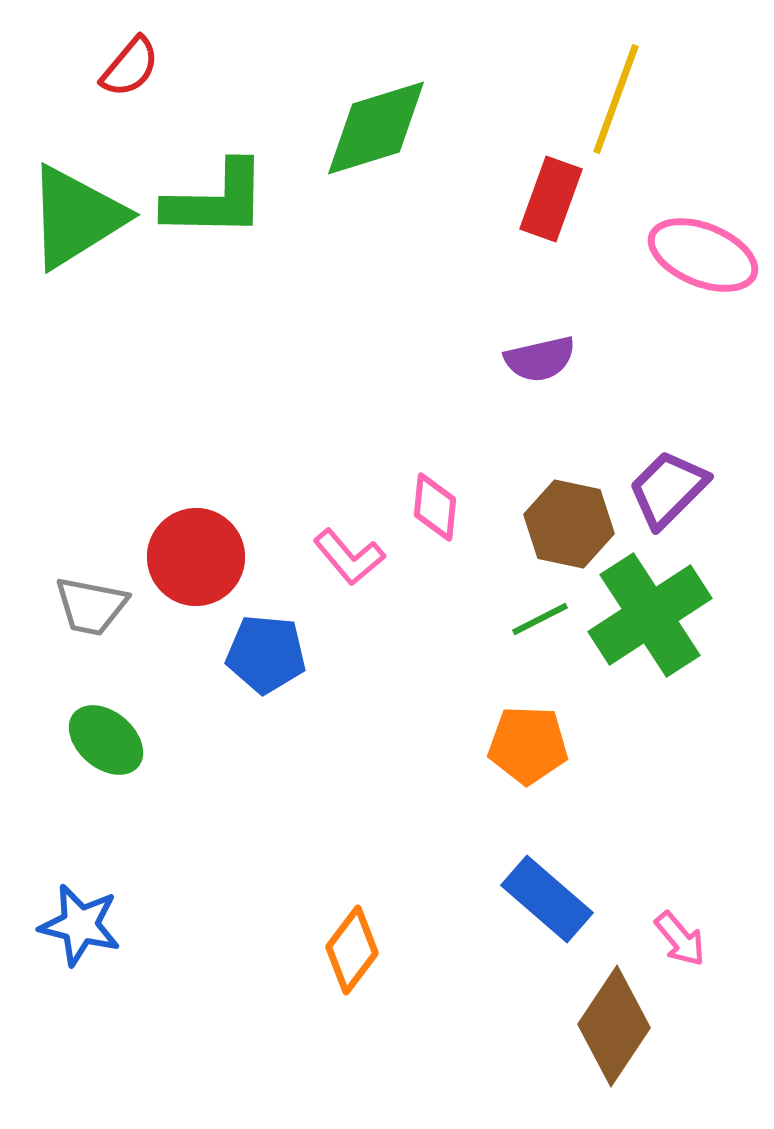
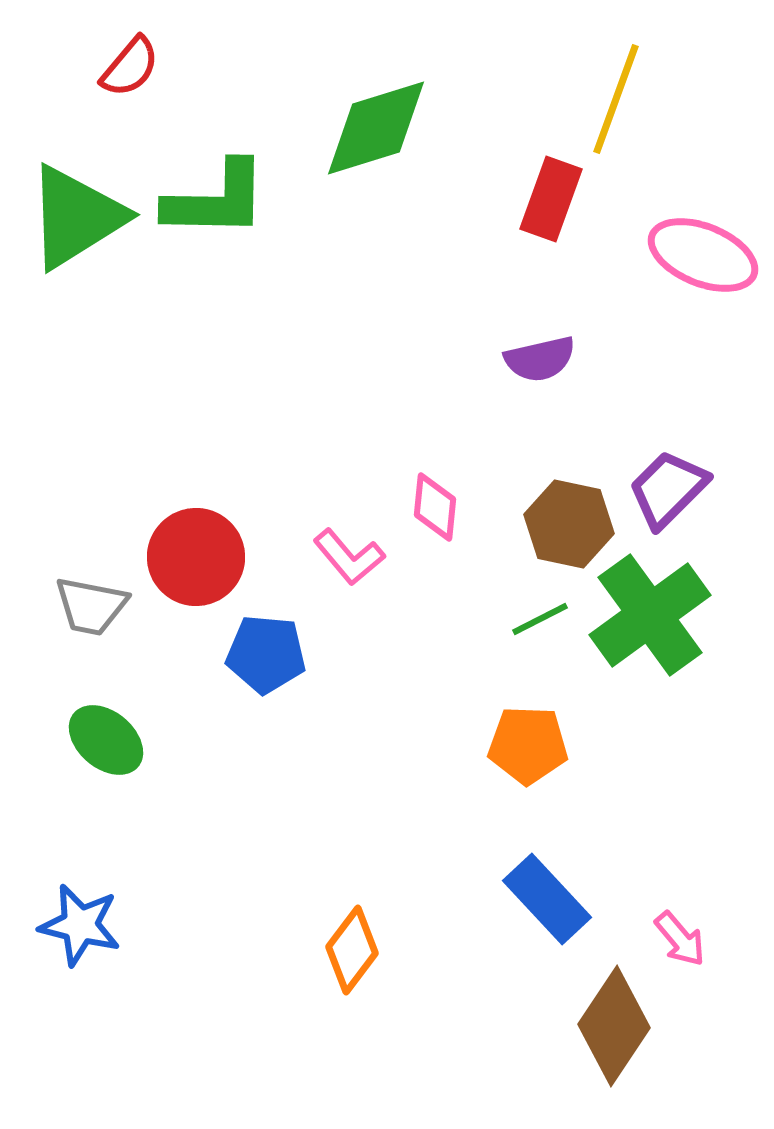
green cross: rotated 3 degrees counterclockwise
blue rectangle: rotated 6 degrees clockwise
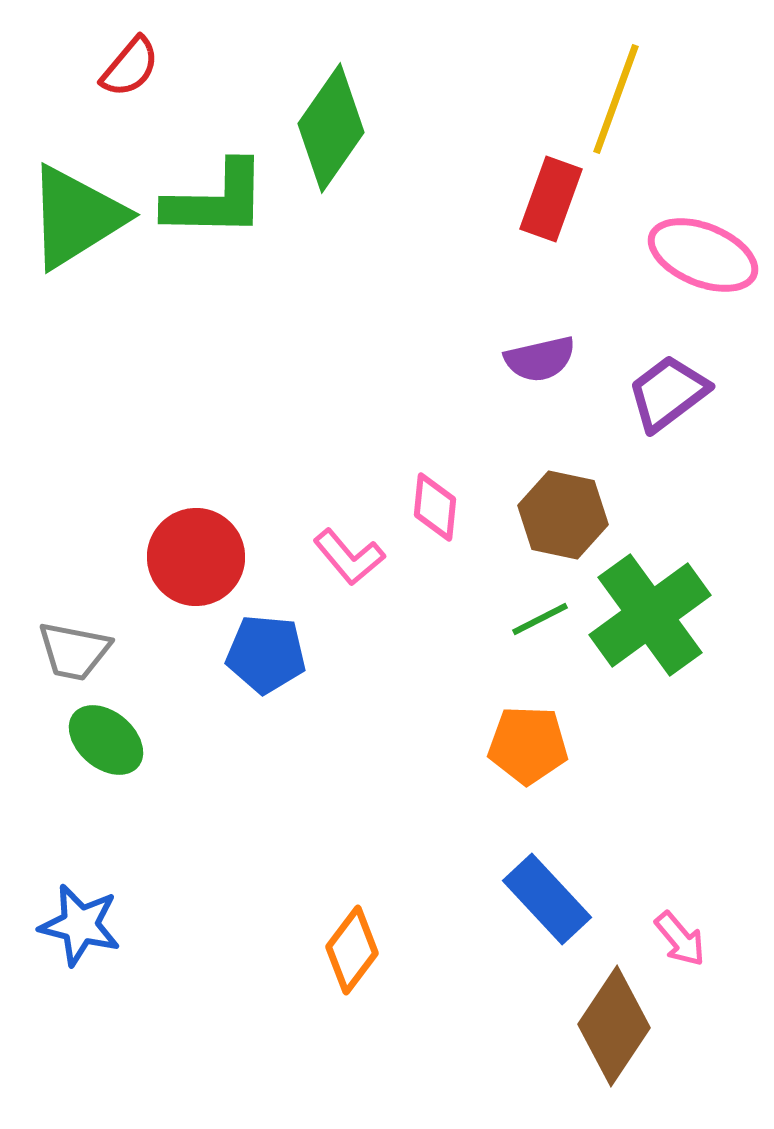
green diamond: moved 45 px left; rotated 38 degrees counterclockwise
purple trapezoid: moved 96 px up; rotated 8 degrees clockwise
brown hexagon: moved 6 px left, 9 px up
gray trapezoid: moved 17 px left, 45 px down
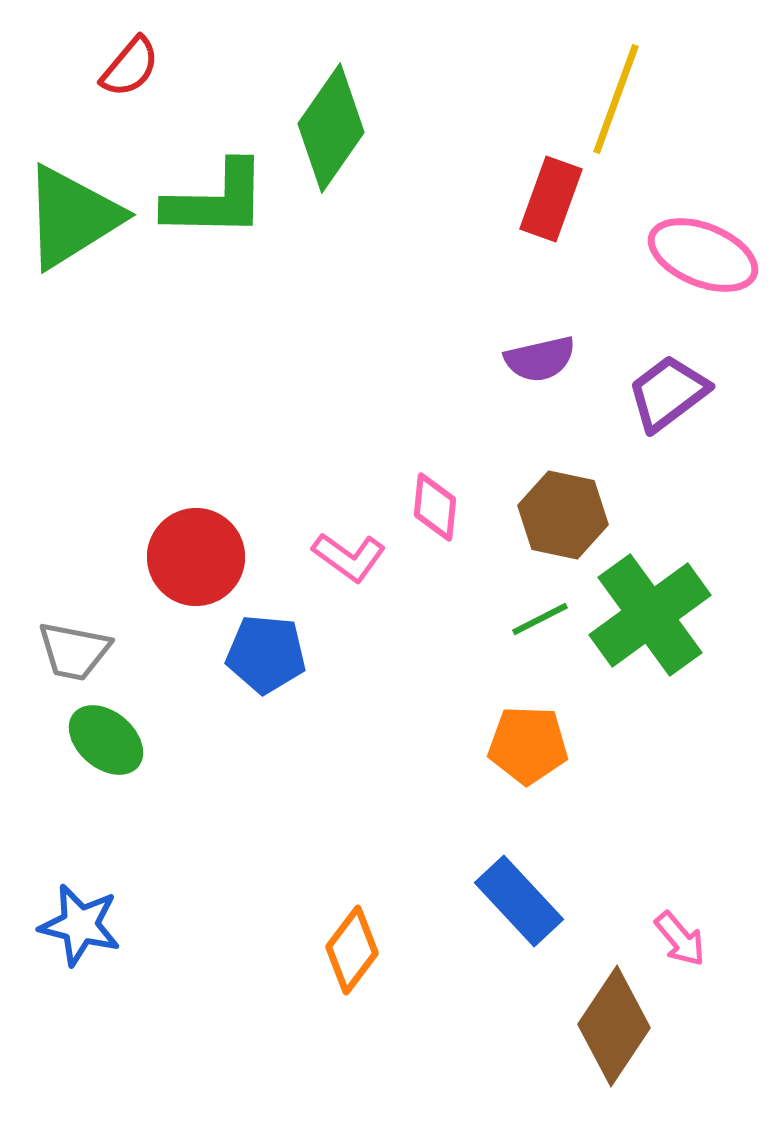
green triangle: moved 4 px left
pink L-shape: rotated 14 degrees counterclockwise
blue rectangle: moved 28 px left, 2 px down
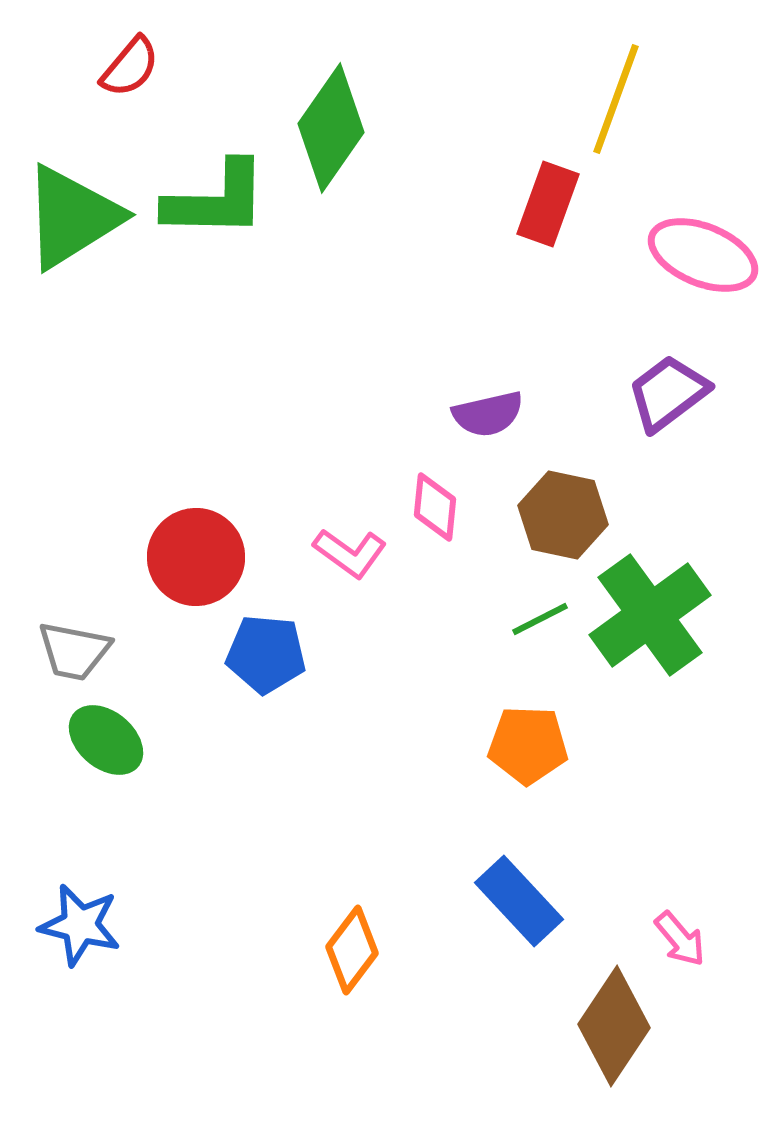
red rectangle: moved 3 px left, 5 px down
purple semicircle: moved 52 px left, 55 px down
pink L-shape: moved 1 px right, 4 px up
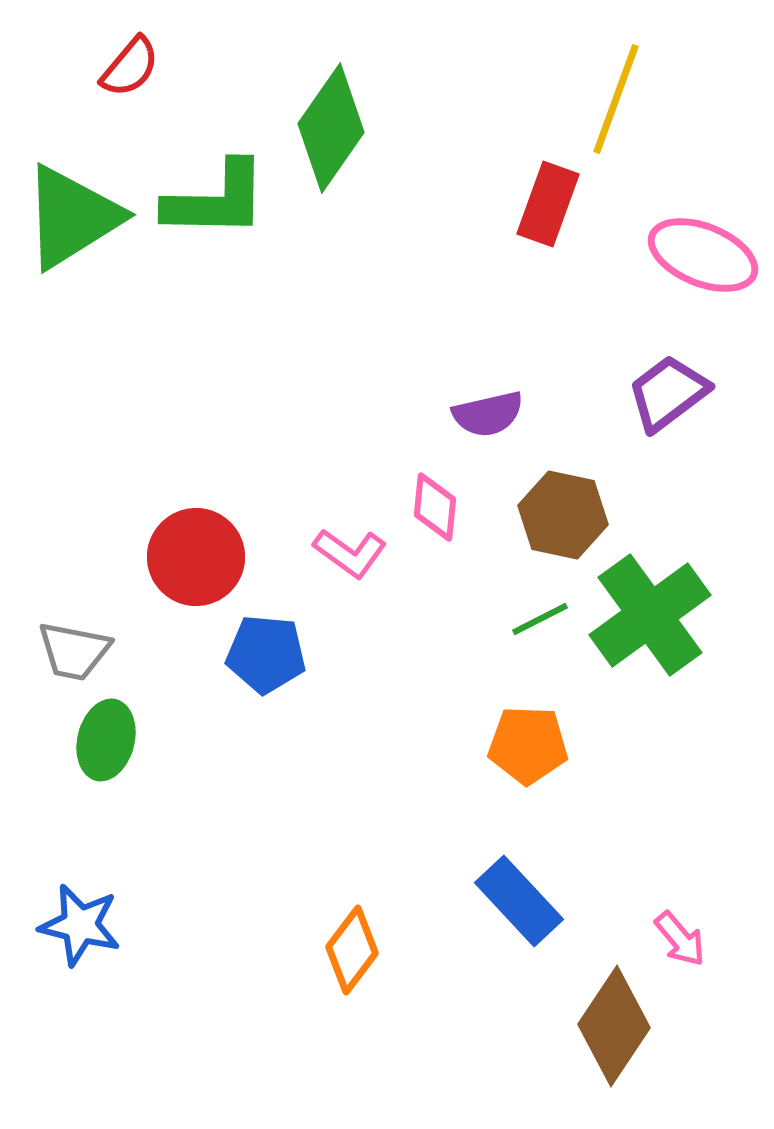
green ellipse: rotated 64 degrees clockwise
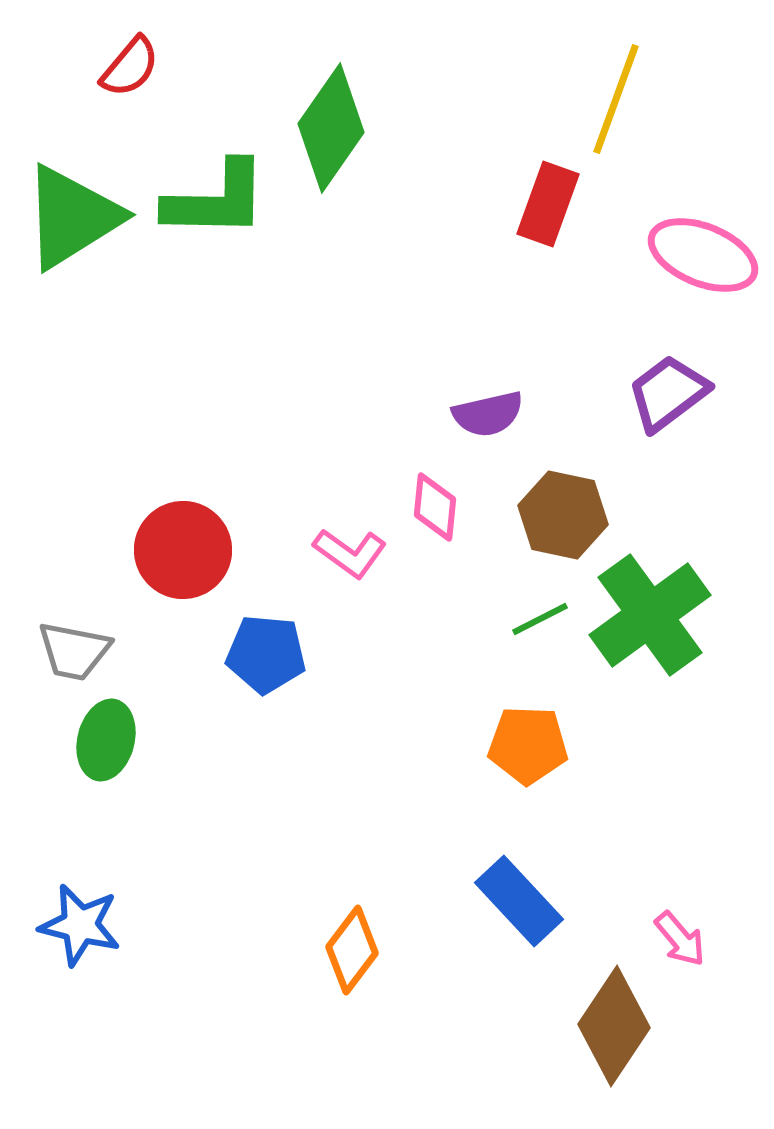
red circle: moved 13 px left, 7 px up
